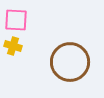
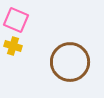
pink square: rotated 20 degrees clockwise
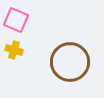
yellow cross: moved 1 px right, 4 px down
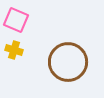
brown circle: moved 2 px left
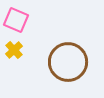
yellow cross: rotated 30 degrees clockwise
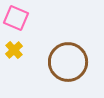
pink square: moved 2 px up
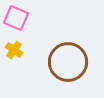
yellow cross: rotated 12 degrees counterclockwise
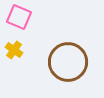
pink square: moved 3 px right, 1 px up
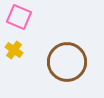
brown circle: moved 1 px left
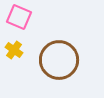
brown circle: moved 8 px left, 2 px up
